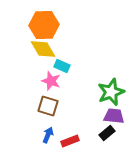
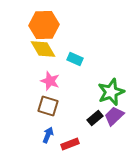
cyan rectangle: moved 13 px right, 7 px up
pink star: moved 1 px left
purple trapezoid: rotated 50 degrees counterclockwise
black rectangle: moved 12 px left, 15 px up
red rectangle: moved 3 px down
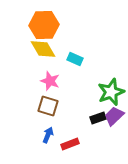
black rectangle: moved 3 px right; rotated 21 degrees clockwise
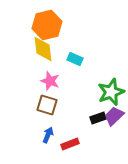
orange hexagon: moved 3 px right; rotated 12 degrees counterclockwise
yellow diamond: rotated 24 degrees clockwise
brown square: moved 1 px left, 1 px up
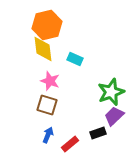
black rectangle: moved 15 px down
red rectangle: rotated 18 degrees counterclockwise
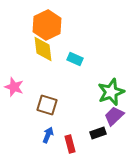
orange hexagon: rotated 12 degrees counterclockwise
pink star: moved 36 px left, 6 px down
red rectangle: rotated 66 degrees counterclockwise
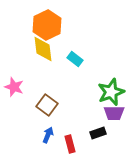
cyan rectangle: rotated 14 degrees clockwise
brown square: rotated 20 degrees clockwise
purple trapezoid: moved 3 px up; rotated 135 degrees counterclockwise
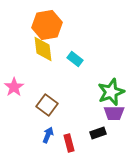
orange hexagon: rotated 16 degrees clockwise
pink star: rotated 18 degrees clockwise
red rectangle: moved 1 px left, 1 px up
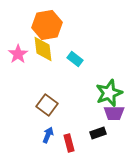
pink star: moved 4 px right, 33 px up
green star: moved 2 px left, 1 px down
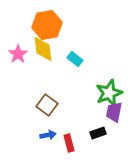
purple trapezoid: moved 1 px up; rotated 100 degrees clockwise
blue arrow: rotated 56 degrees clockwise
